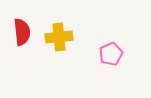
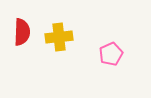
red semicircle: rotated 8 degrees clockwise
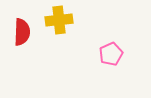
yellow cross: moved 17 px up
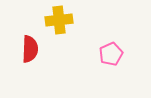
red semicircle: moved 8 px right, 17 px down
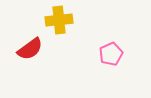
red semicircle: rotated 52 degrees clockwise
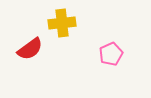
yellow cross: moved 3 px right, 3 px down
